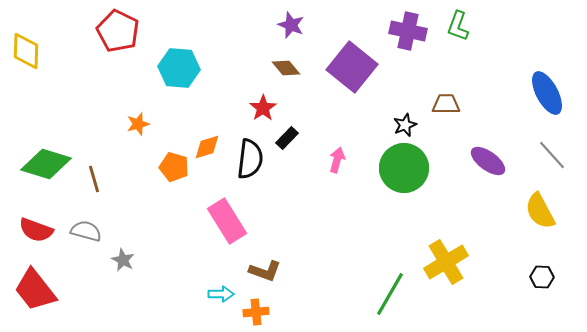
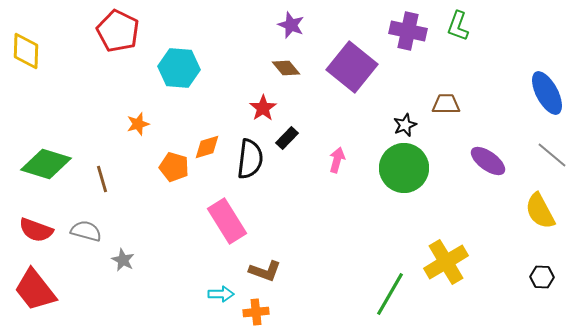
gray line: rotated 8 degrees counterclockwise
brown line: moved 8 px right
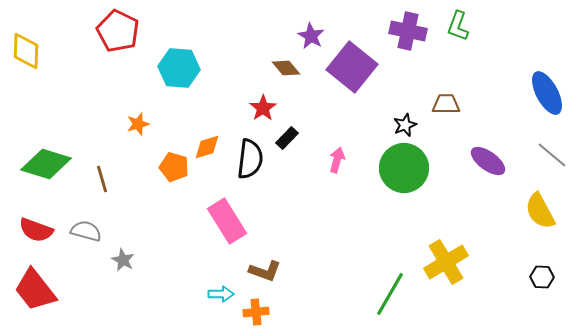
purple star: moved 20 px right, 11 px down; rotated 8 degrees clockwise
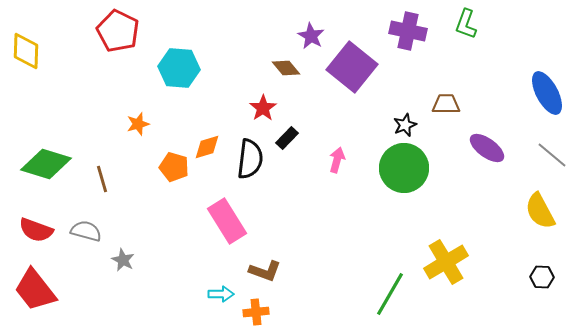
green L-shape: moved 8 px right, 2 px up
purple ellipse: moved 1 px left, 13 px up
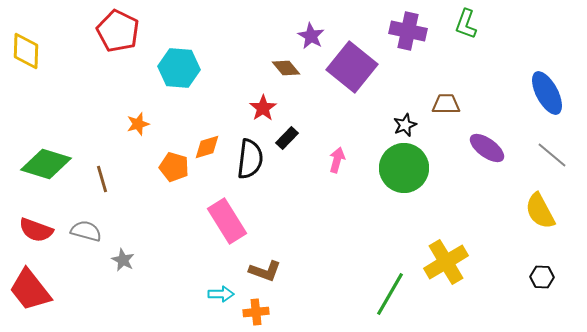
red trapezoid: moved 5 px left
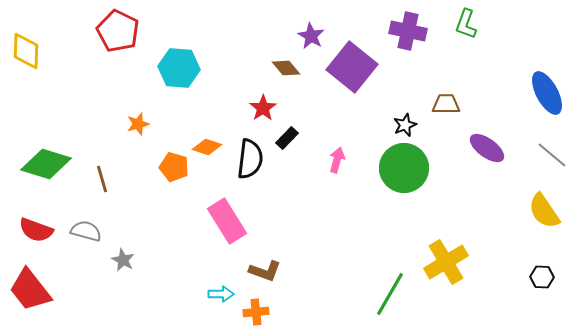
orange diamond: rotated 36 degrees clockwise
yellow semicircle: moved 4 px right; rotated 6 degrees counterclockwise
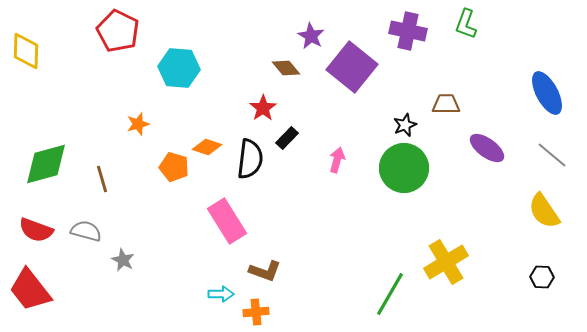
green diamond: rotated 33 degrees counterclockwise
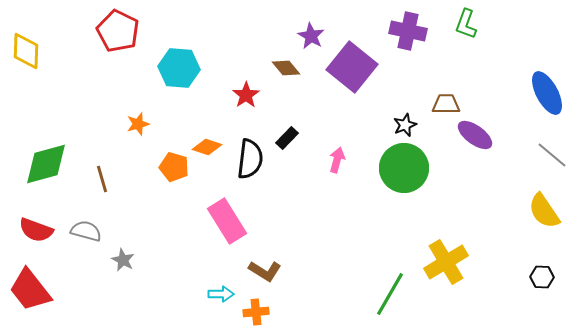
red star: moved 17 px left, 13 px up
purple ellipse: moved 12 px left, 13 px up
brown L-shape: rotated 12 degrees clockwise
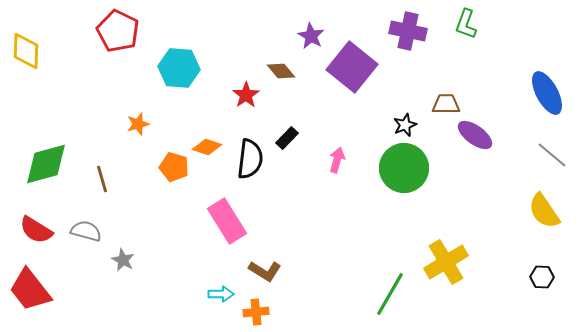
brown diamond: moved 5 px left, 3 px down
red semicircle: rotated 12 degrees clockwise
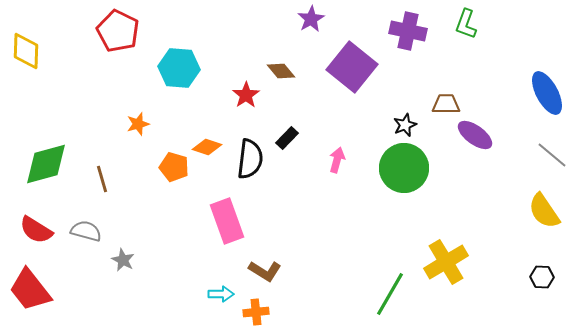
purple star: moved 17 px up; rotated 12 degrees clockwise
pink rectangle: rotated 12 degrees clockwise
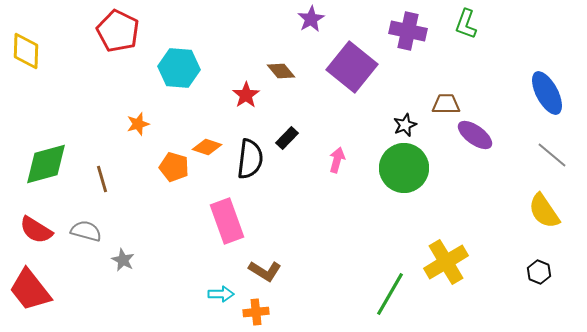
black hexagon: moved 3 px left, 5 px up; rotated 20 degrees clockwise
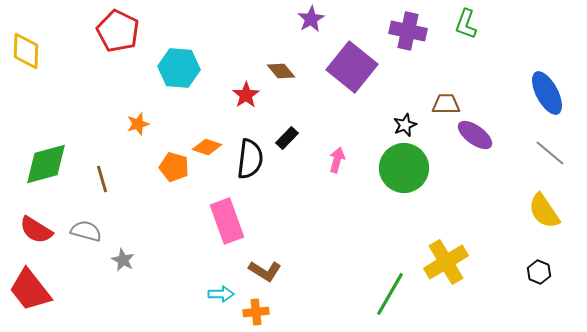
gray line: moved 2 px left, 2 px up
